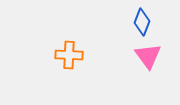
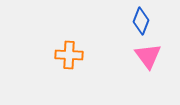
blue diamond: moved 1 px left, 1 px up
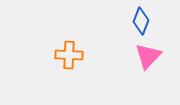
pink triangle: rotated 20 degrees clockwise
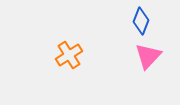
orange cross: rotated 36 degrees counterclockwise
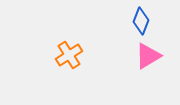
pink triangle: rotated 16 degrees clockwise
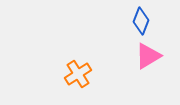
orange cross: moved 9 px right, 19 px down
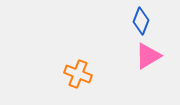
orange cross: rotated 36 degrees counterclockwise
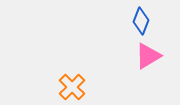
orange cross: moved 6 px left, 13 px down; rotated 24 degrees clockwise
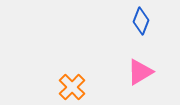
pink triangle: moved 8 px left, 16 px down
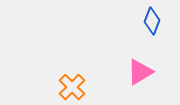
blue diamond: moved 11 px right
